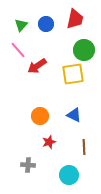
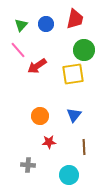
blue triangle: rotated 42 degrees clockwise
red star: rotated 16 degrees clockwise
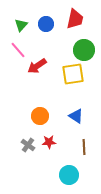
blue triangle: moved 2 px right, 1 px down; rotated 35 degrees counterclockwise
gray cross: moved 20 px up; rotated 32 degrees clockwise
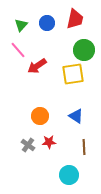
blue circle: moved 1 px right, 1 px up
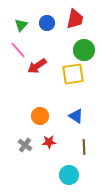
gray cross: moved 3 px left
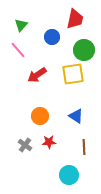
blue circle: moved 5 px right, 14 px down
red arrow: moved 9 px down
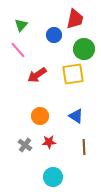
blue circle: moved 2 px right, 2 px up
green circle: moved 1 px up
cyan circle: moved 16 px left, 2 px down
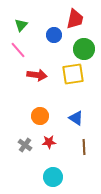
red arrow: rotated 138 degrees counterclockwise
blue triangle: moved 2 px down
